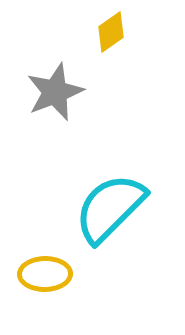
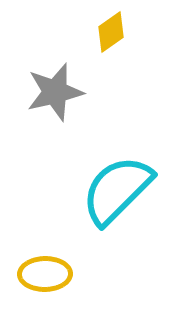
gray star: rotated 8 degrees clockwise
cyan semicircle: moved 7 px right, 18 px up
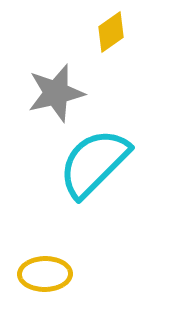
gray star: moved 1 px right, 1 px down
cyan semicircle: moved 23 px left, 27 px up
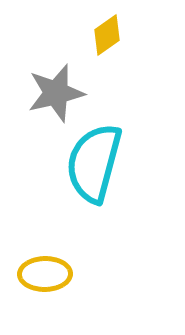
yellow diamond: moved 4 px left, 3 px down
cyan semicircle: rotated 30 degrees counterclockwise
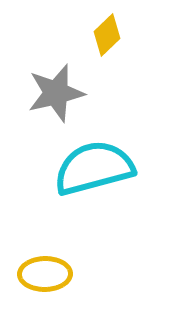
yellow diamond: rotated 9 degrees counterclockwise
cyan semicircle: moved 5 px down; rotated 60 degrees clockwise
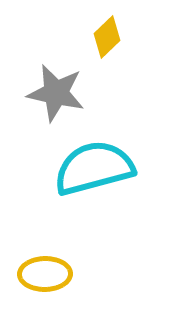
yellow diamond: moved 2 px down
gray star: rotated 26 degrees clockwise
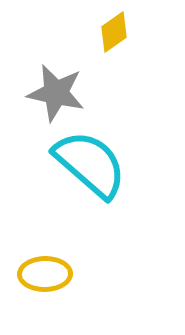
yellow diamond: moved 7 px right, 5 px up; rotated 9 degrees clockwise
cyan semicircle: moved 4 px left, 4 px up; rotated 56 degrees clockwise
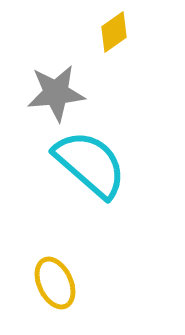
gray star: rotated 18 degrees counterclockwise
yellow ellipse: moved 10 px right, 9 px down; rotated 66 degrees clockwise
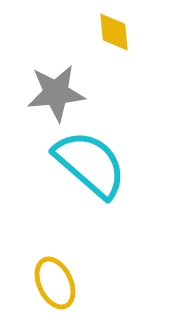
yellow diamond: rotated 60 degrees counterclockwise
